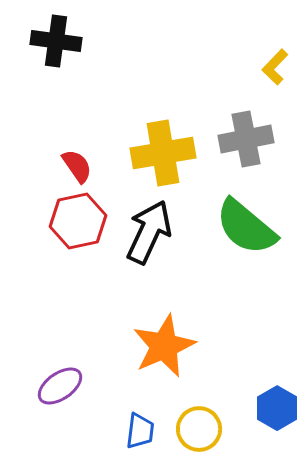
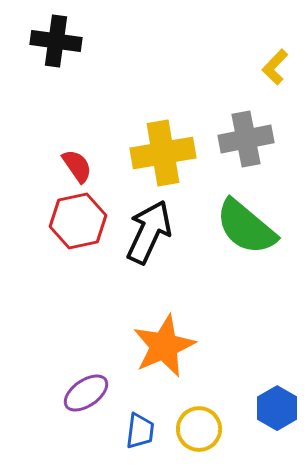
purple ellipse: moved 26 px right, 7 px down
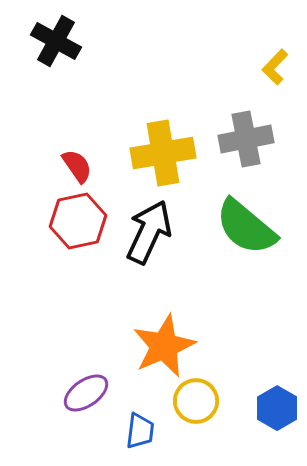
black cross: rotated 21 degrees clockwise
yellow circle: moved 3 px left, 28 px up
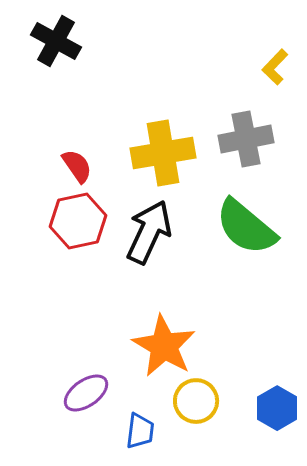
orange star: rotated 18 degrees counterclockwise
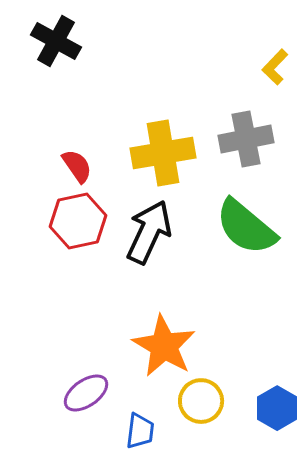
yellow circle: moved 5 px right
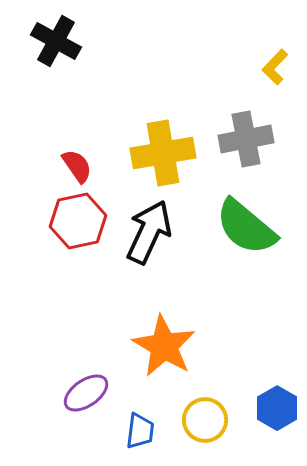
yellow circle: moved 4 px right, 19 px down
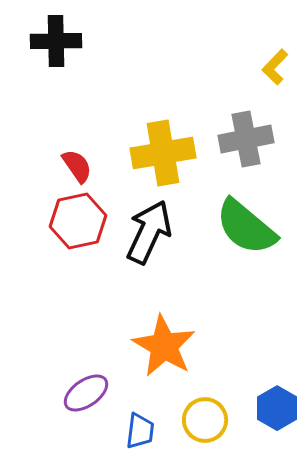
black cross: rotated 30 degrees counterclockwise
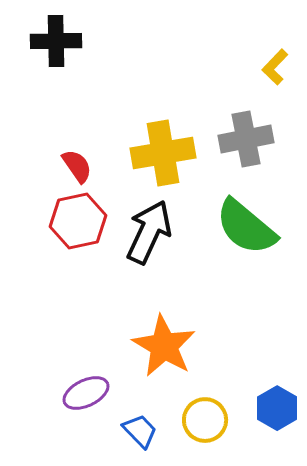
purple ellipse: rotated 9 degrees clockwise
blue trapezoid: rotated 51 degrees counterclockwise
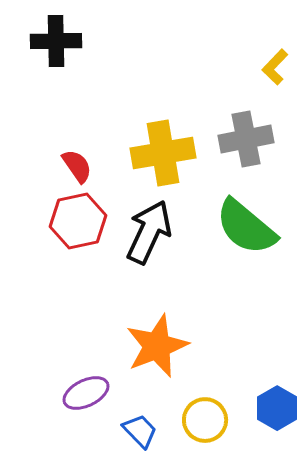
orange star: moved 7 px left; rotated 20 degrees clockwise
